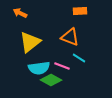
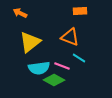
green diamond: moved 3 px right
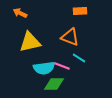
yellow triangle: rotated 25 degrees clockwise
cyan semicircle: moved 5 px right
green diamond: moved 4 px down; rotated 30 degrees counterclockwise
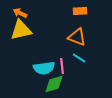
orange triangle: moved 7 px right
yellow triangle: moved 9 px left, 12 px up
pink line: rotated 63 degrees clockwise
green diamond: rotated 15 degrees counterclockwise
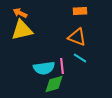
yellow triangle: moved 1 px right
cyan line: moved 1 px right
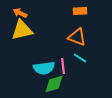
pink line: moved 1 px right
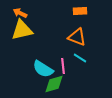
cyan semicircle: moved 1 px left, 1 px down; rotated 40 degrees clockwise
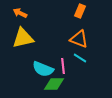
orange rectangle: rotated 64 degrees counterclockwise
yellow triangle: moved 1 px right, 8 px down
orange triangle: moved 2 px right, 2 px down
cyan semicircle: rotated 10 degrees counterclockwise
green diamond: rotated 15 degrees clockwise
